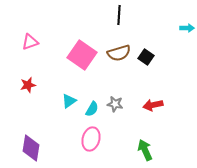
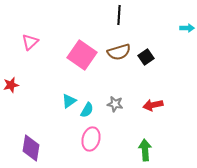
pink triangle: rotated 24 degrees counterclockwise
brown semicircle: moved 1 px up
black square: rotated 21 degrees clockwise
red star: moved 17 px left
cyan semicircle: moved 5 px left, 1 px down
green arrow: rotated 20 degrees clockwise
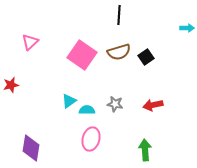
cyan semicircle: rotated 119 degrees counterclockwise
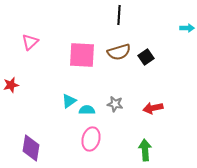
pink square: rotated 32 degrees counterclockwise
red arrow: moved 3 px down
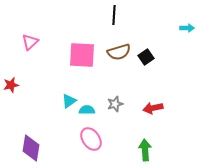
black line: moved 5 px left
gray star: rotated 28 degrees counterclockwise
pink ellipse: rotated 50 degrees counterclockwise
